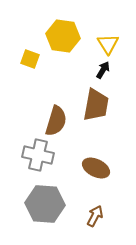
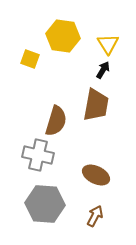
brown ellipse: moved 7 px down
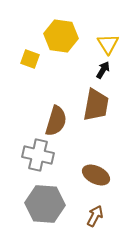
yellow hexagon: moved 2 px left
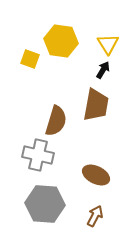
yellow hexagon: moved 5 px down
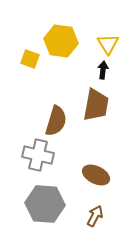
black arrow: rotated 24 degrees counterclockwise
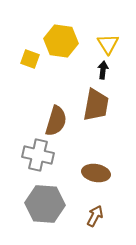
brown ellipse: moved 2 px up; rotated 16 degrees counterclockwise
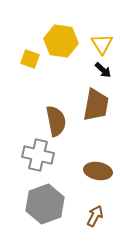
yellow triangle: moved 6 px left
black arrow: rotated 126 degrees clockwise
brown semicircle: rotated 28 degrees counterclockwise
brown ellipse: moved 2 px right, 2 px up
gray hexagon: rotated 24 degrees counterclockwise
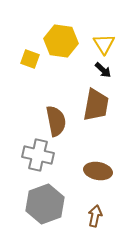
yellow triangle: moved 2 px right
brown arrow: rotated 15 degrees counterclockwise
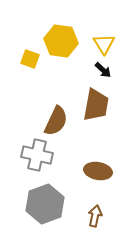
brown semicircle: rotated 36 degrees clockwise
gray cross: moved 1 px left
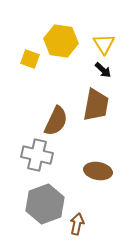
brown arrow: moved 18 px left, 8 px down
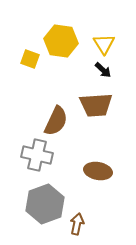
brown trapezoid: rotated 76 degrees clockwise
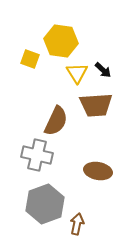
yellow triangle: moved 27 px left, 29 px down
